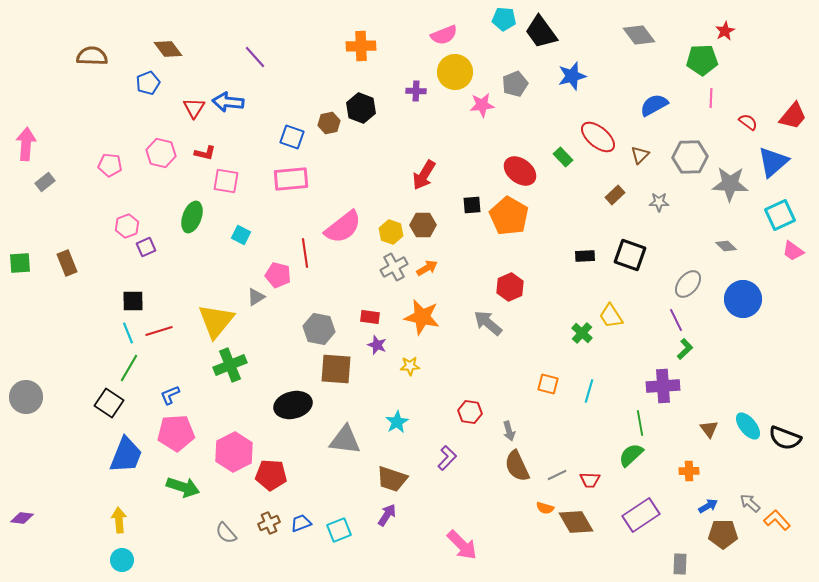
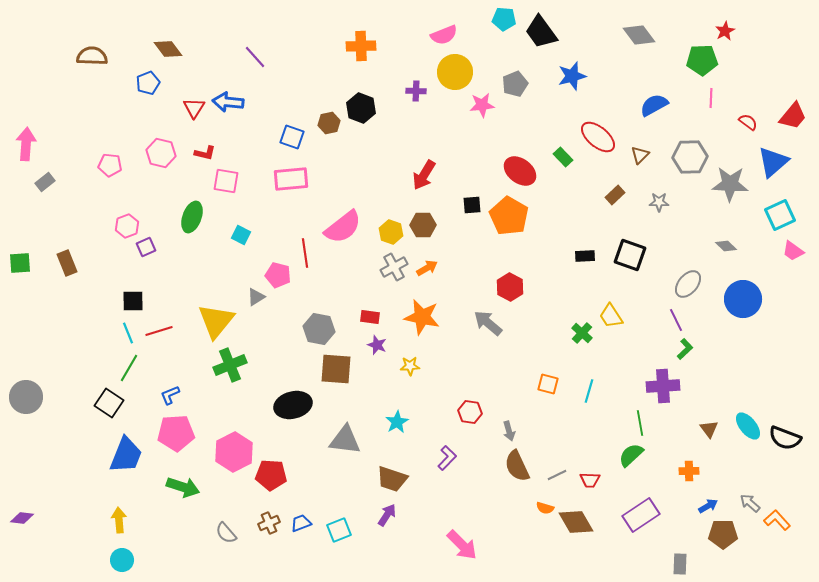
red hexagon at (510, 287): rotated 8 degrees counterclockwise
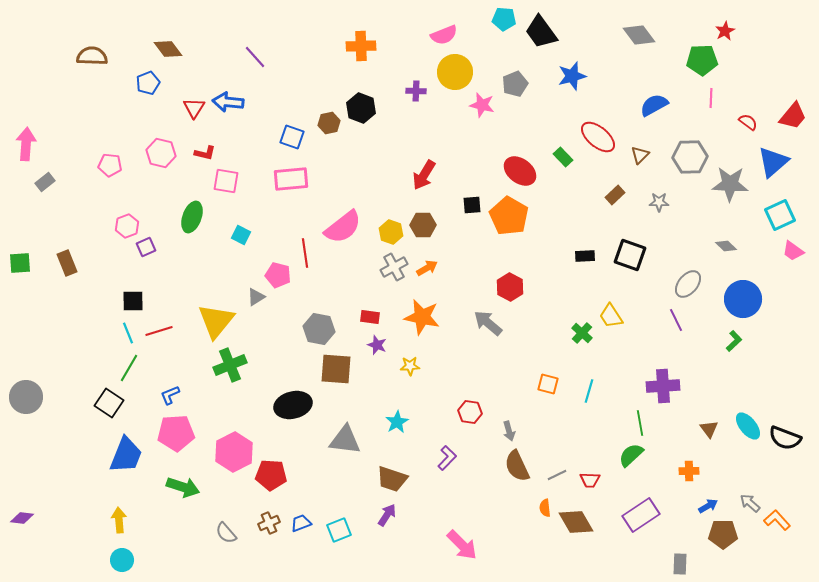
pink star at (482, 105): rotated 20 degrees clockwise
green L-shape at (685, 349): moved 49 px right, 8 px up
orange semicircle at (545, 508): rotated 66 degrees clockwise
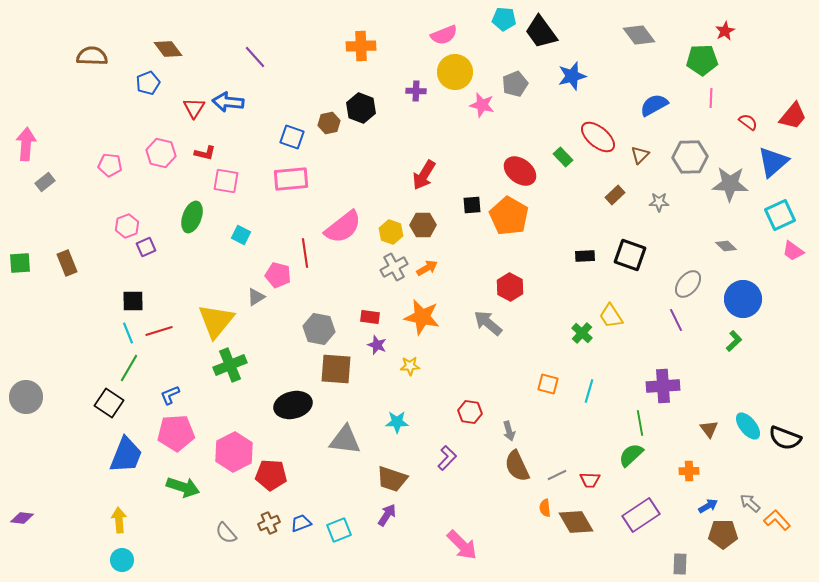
cyan star at (397, 422): rotated 30 degrees clockwise
